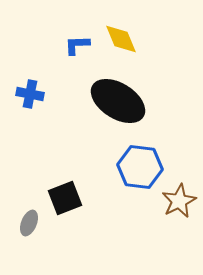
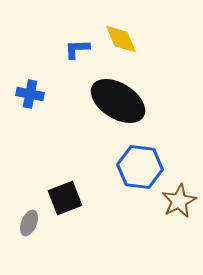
blue L-shape: moved 4 px down
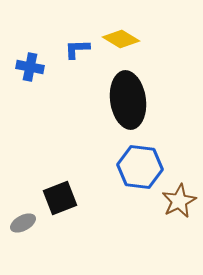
yellow diamond: rotated 36 degrees counterclockwise
blue cross: moved 27 px up
black ellipse: moved 10 px right, 1 px up; rotated 50 degrees clockwise
black square: moved 5 px left
gray ellipse: moved 6 px left; rotated 40 degrees clockwise
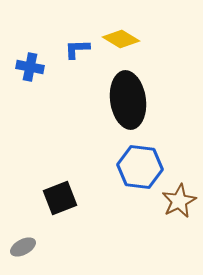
gray ellipse: moved 24 px down
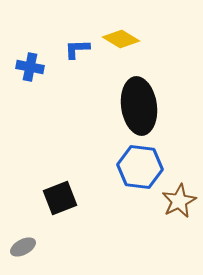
black ellipse: moved 11 px right, 6 px down
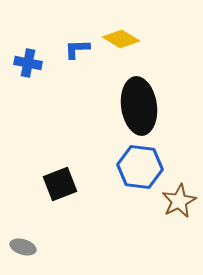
blue cross: moved 2 px left, 4 px up
black square: moved 14 px up
gray ellipse: rotated 45 degrees clockwise
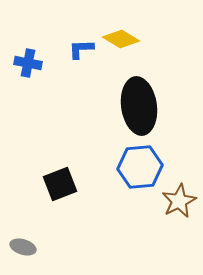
blue L-shape: moved 4 px right
blue hexagon: rotated 12 degrees counterclockwise
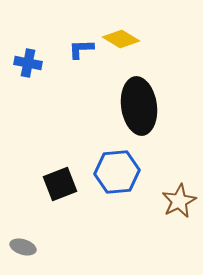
blue hexagon: moved 23 px left, 5 px down
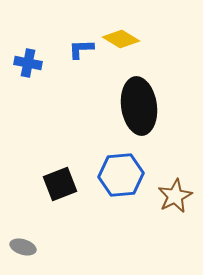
blue hexagon: moved 4 px right, 3 px down
brown star: moved 4 px left, 5 px up
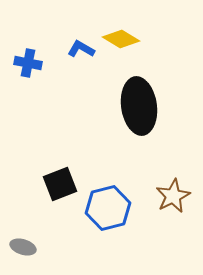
blue L-shape: rotated 32 degrees clockwise
blue hexagon: moved 13 px left, 33 px down; rotated 9 degrees counterclockwise
brown star: moved 2 px left
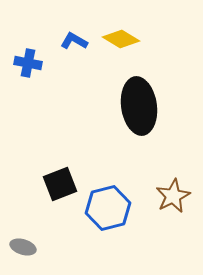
blue L-shape: moved 7 px left, 8 px up
